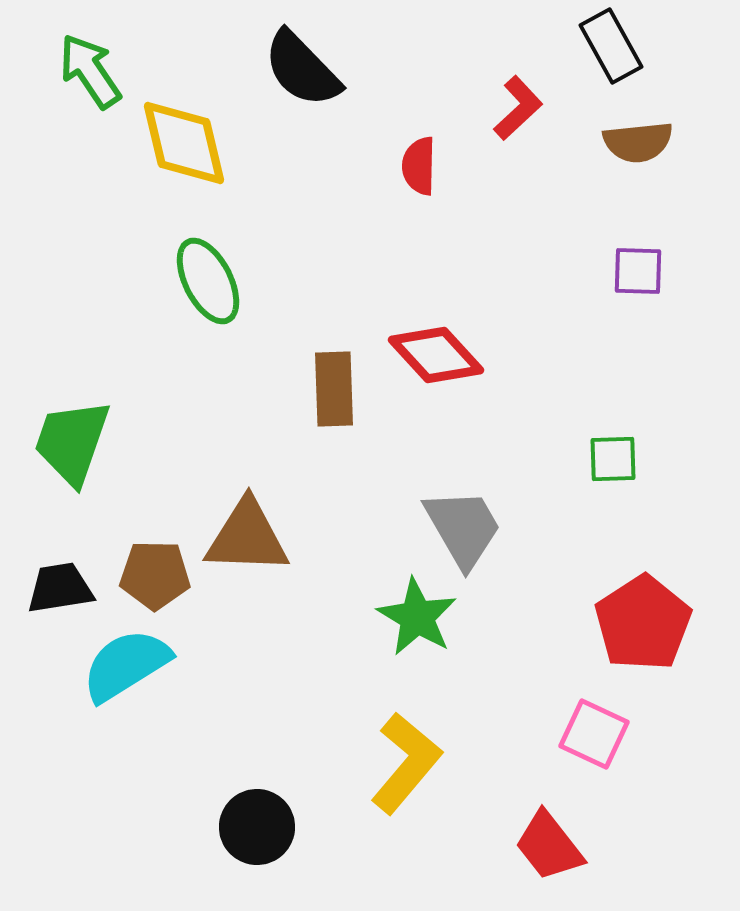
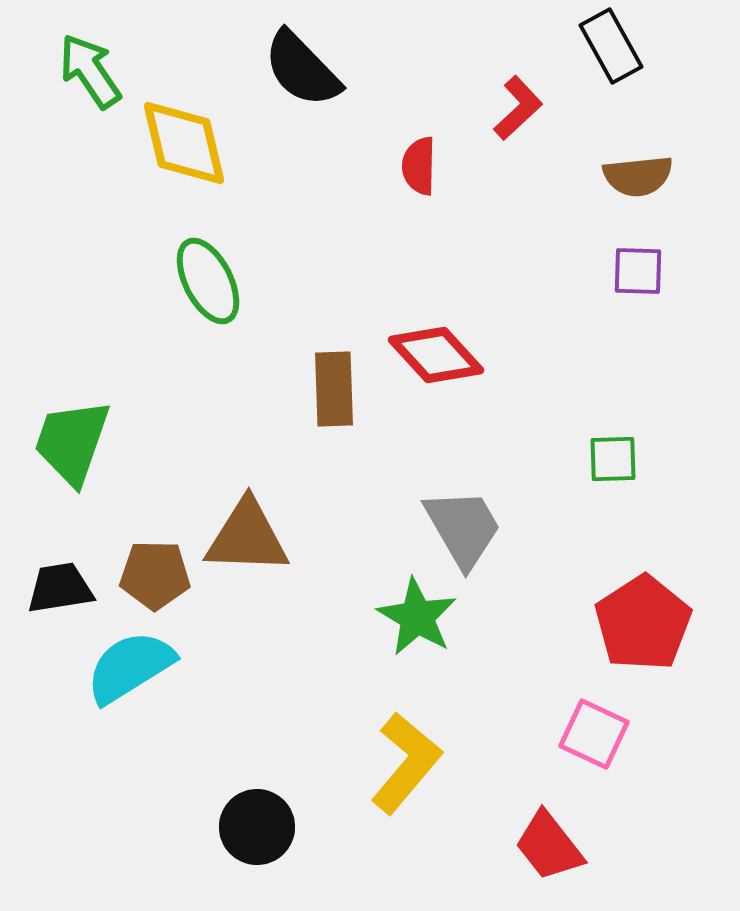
brown semicircle: moved 34 px down
cyan semicircle: moved 4 px right, 2 px down
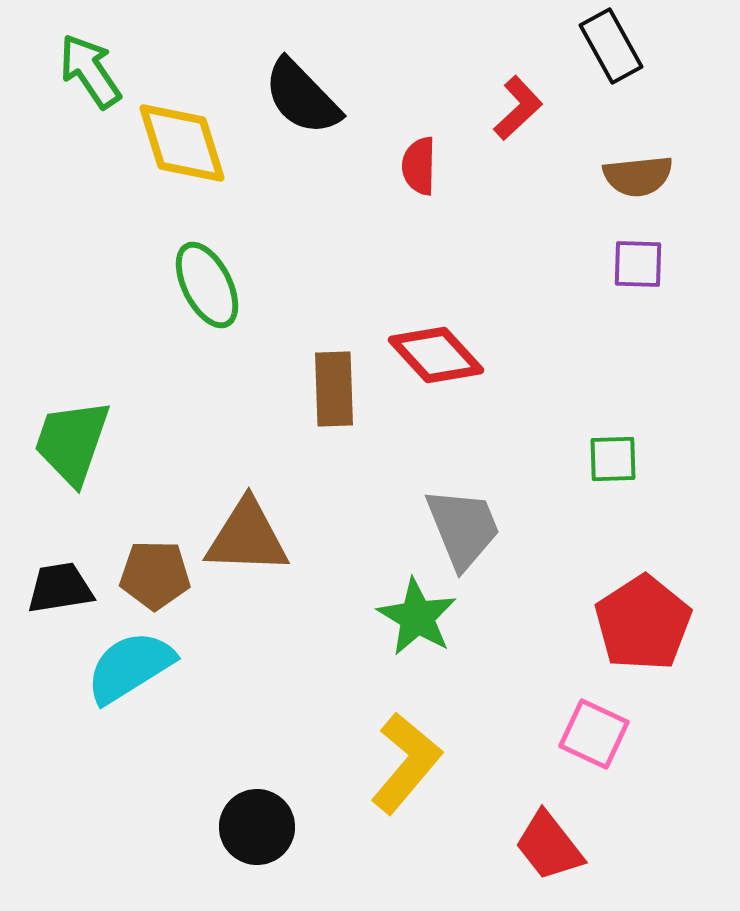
black semicircle: moved 28 px down
yellow diamond: moved 2 px left; rotated 4 degrees counterclockwise
purple square: moved 7 px up
green ellipse: moved 1 px left, 4 px down
gray trapezoid: rotated 8 degrees clockwise
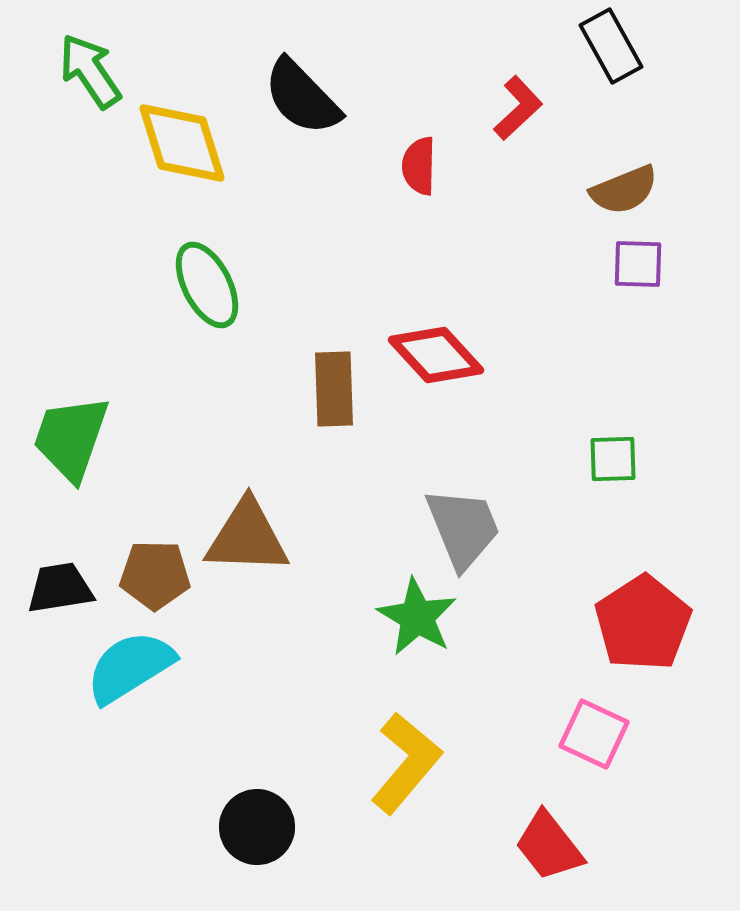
brown semicircle: moved 14 px left, 14 px down; rotated 16 degrees counterclockwise
green trapezoid: moved 1 px left, 4 px up
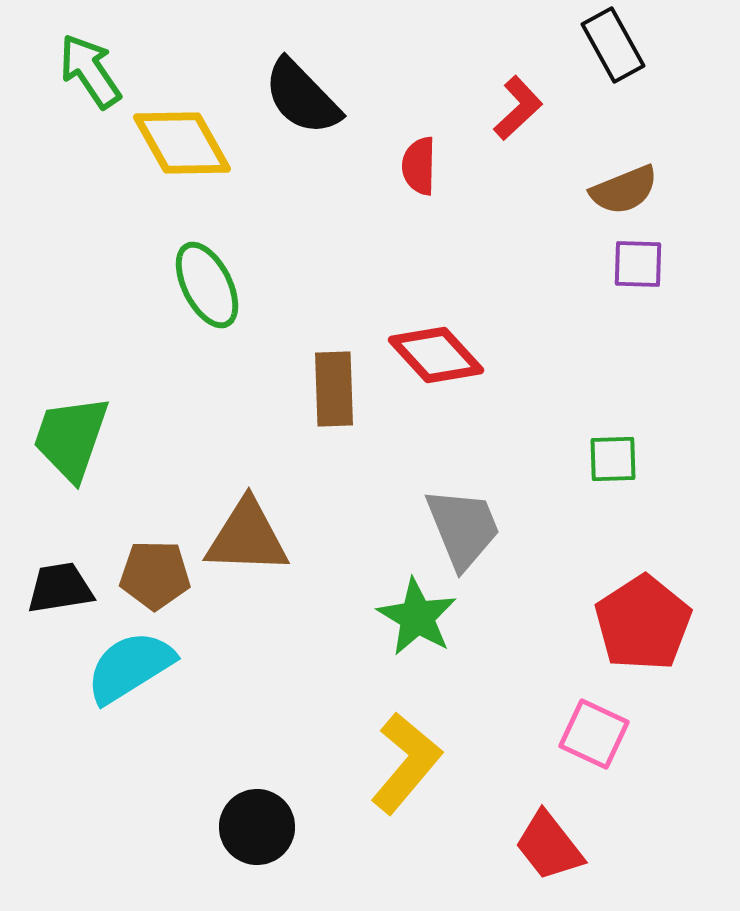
black rectangle: moved 2 px right, 1 px up
yellow diamond: rotated 12 degrees counterclockwise
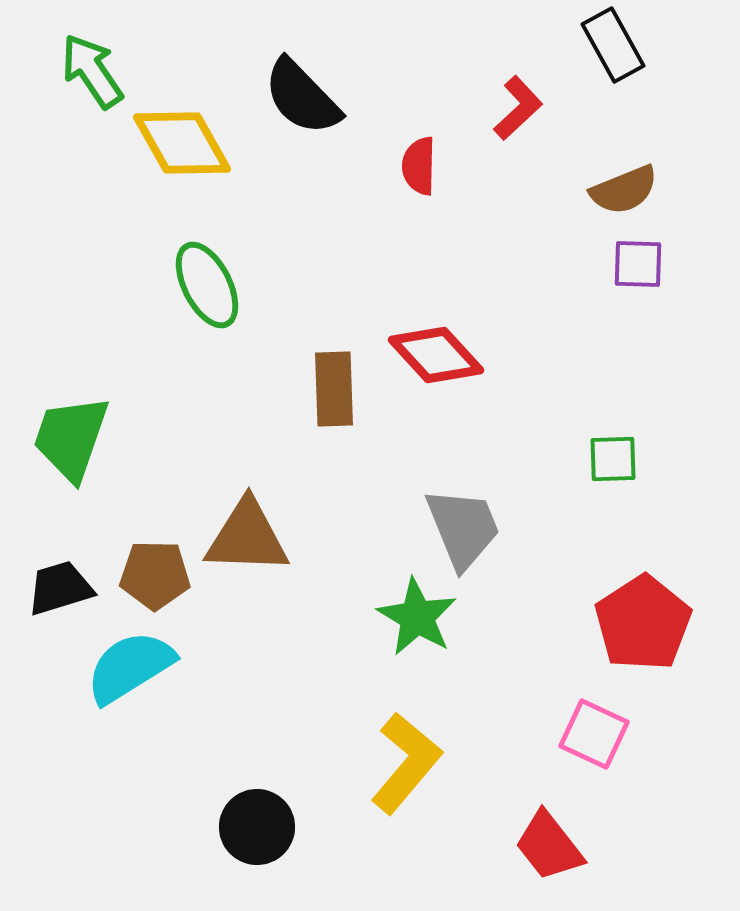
green arrow: moved 2 px right
black trapezoid: rotated 8 degrees counterclockwise
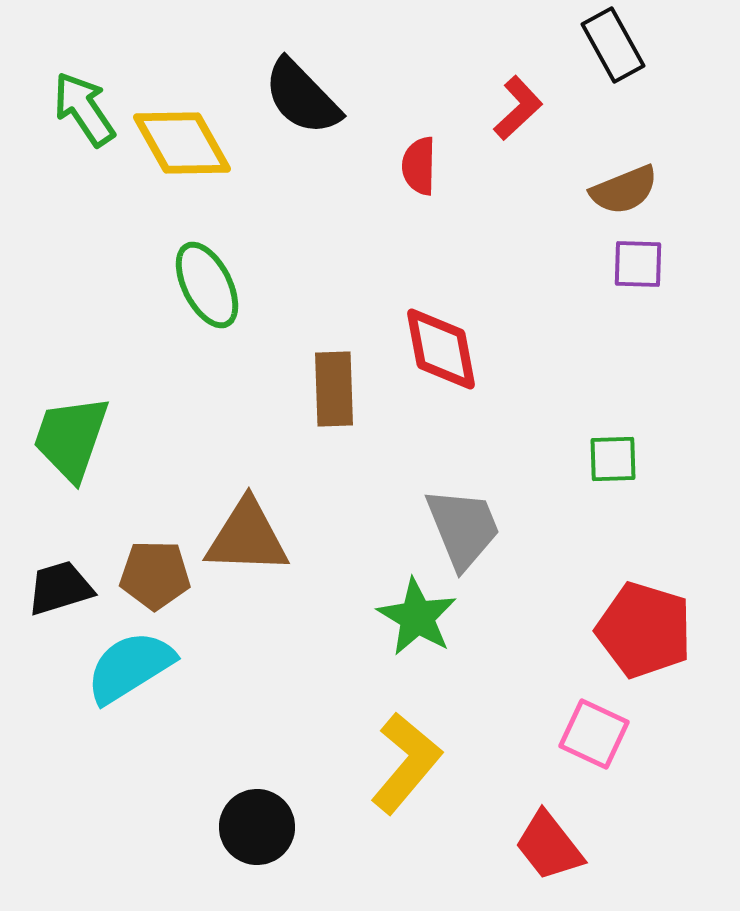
green arrow: moved 8 px left, 38 px down
red diamond: moved 5 px right, 6 px up; rotated 32 degrees clockwise
red pentagon: moved 1 px right, 7 px down; rotated 22 degrees counterclockwise
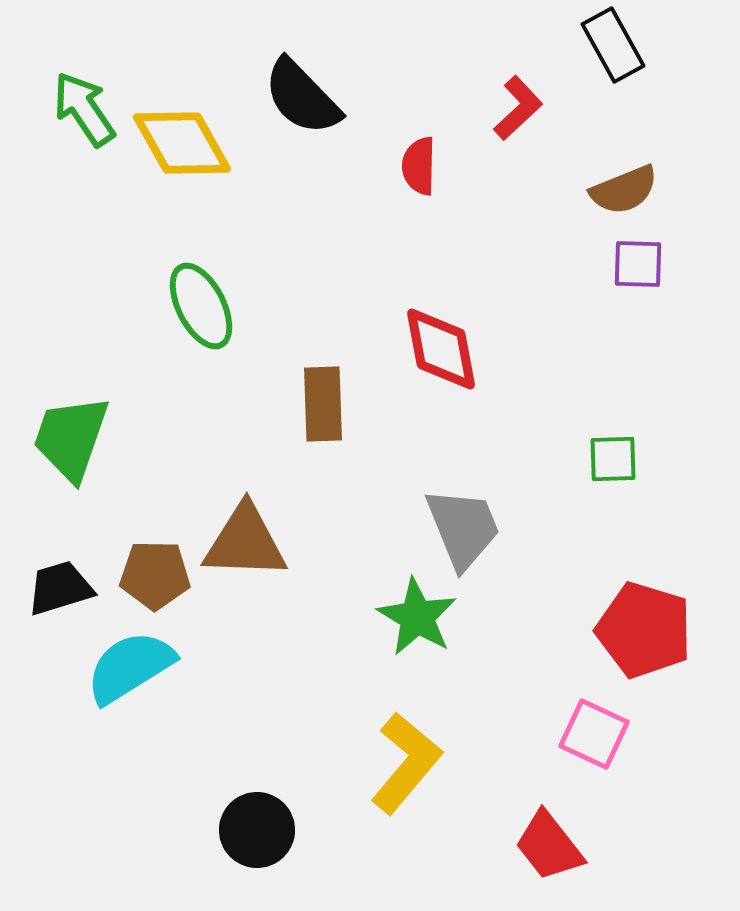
green ellipse: moved 6 px left, 21 px down
brown rectangle: moved 11 px left, 15 px down
brown triangle: moved 2 px left, 5 px down
black circle: moved 3 px down
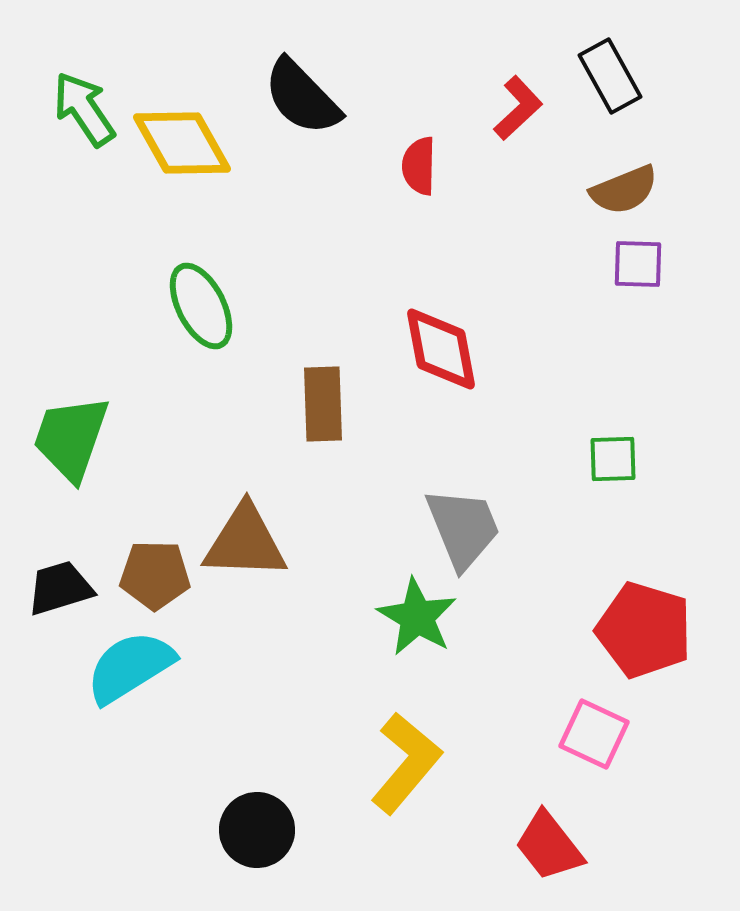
black rectangle: moved 3 px left, 31 px down
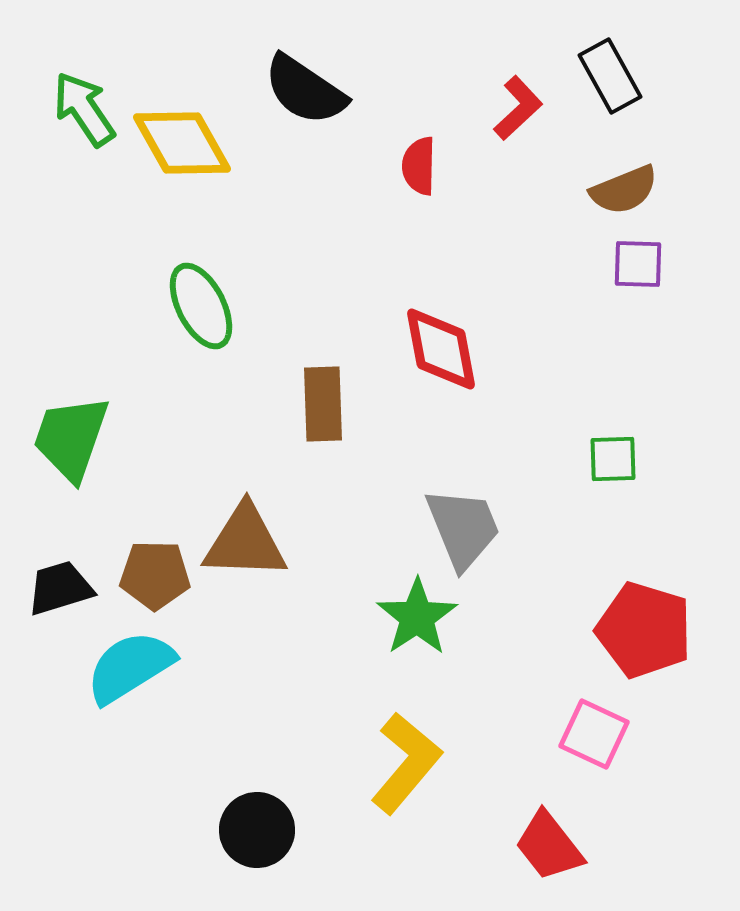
black semicircle: moved 3 px right, 7 px up; rotated 12 degrees counterclockwise
green star: rotated 8 degrees clockwise
